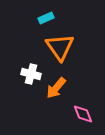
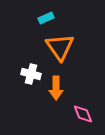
orange arrow: rotated 40 degrees counterclockwise
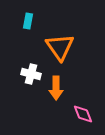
cyan rectangle: moved 18 px left, 3 px down; rotated 56 degrees counterclockwise
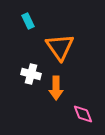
cyan rectangle: rotated 35 degrees counterclockwise
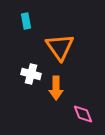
cyan rectangle: moved 2 px left; rotated 14 degrees clockwise
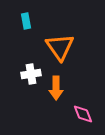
white cross: rotated 24 degrees counterclockwise
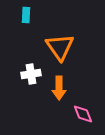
cyan rectangle: moved 6 px up; rotated 14 degrees clockwise
orange arrow: moved 3 px right
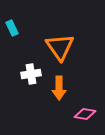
cyan rectangle: moved 14 px left, 13 px down; rotated 28 degrees counterclockwise
pink diamond: moved 2 px right; rotated 60 degrees counterclockwise
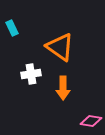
orange triangle: rotated 20 degrees counterclockwise
orange arrow: moved 4 px right
pink diamond: moved 6 px right, 7 px down
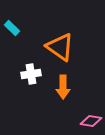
cyan rectangle: rotated 21 degrees counterclockwise
orange arrow: moved 1 px up
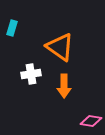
cyan rectangle: rotated 63 degrees clockwise
orange arrow: moved 1 px right, 1 px up
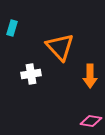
orange triangle: rotated 12 degrees clockwise
orange arrow: moved 26 px right, 10 px up
